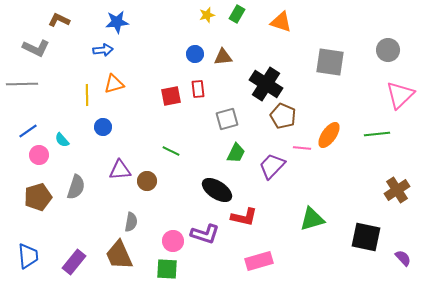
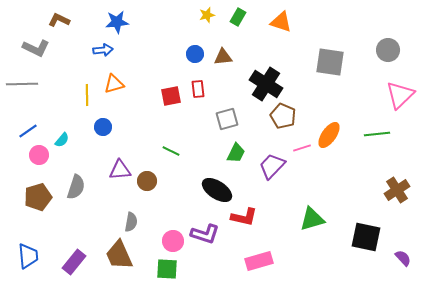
green rectangle at (237, 14): moved 1 px right, 3 px down
cyan semicircle at (62, 140): rotated 98 degrees counterclockwise
pink line at (302, 148): rotated 24 degrees counterclockwise
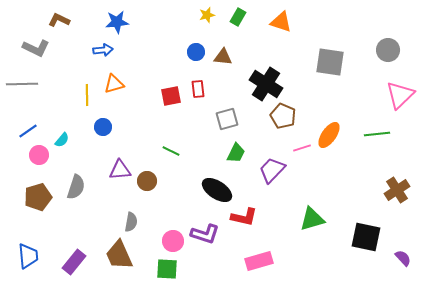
blue circle at (195, 54): moved 1 px right, 2 px up
brown triangle at (223, 57): rotated 12 degrees clockwise
purple trapezoid at (272, 166): moved 4 px down
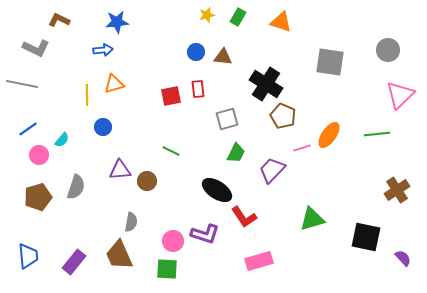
gray line at (22, 84): rotated 12 degrees clockwise
blue line at (28, 131): moved 2 px up
red L-shape at (244, 217): rotated 44 degrees clockwise
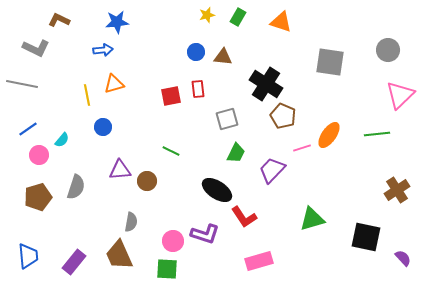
yellow line at (87, 95): rotated 10 degrees counterclockwise
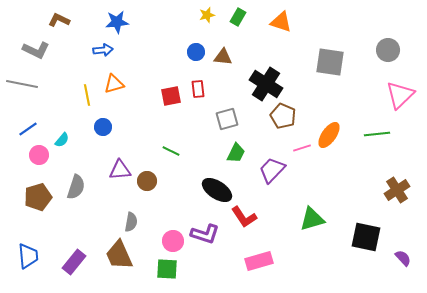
gray L-shape at (36, 48): moved 2 px down
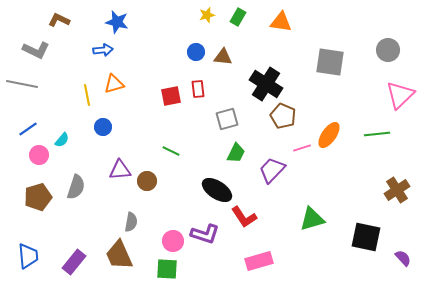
blue star at (117, 22): rotated 20 degrees clockwise
orange triangle at (281, 22): rotated 10 degrees counterclockwise
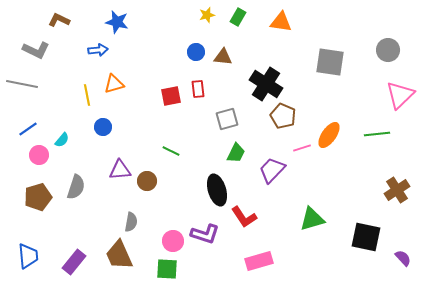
blue arrow at (103, 50): moved 5 px left
black ellipse at (217, 190): rotated 40 degrees clockwise
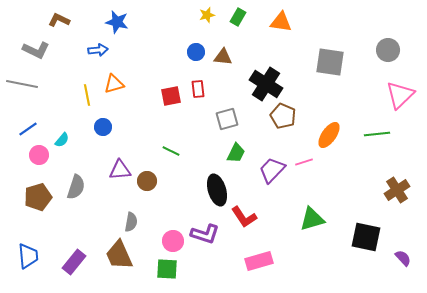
pink line at (302, 148): moved 2 px right, 14 px down
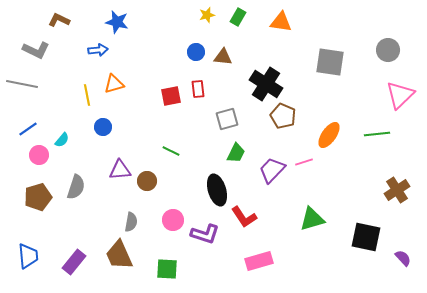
pink circle at (173, 241): moved 21 px up
